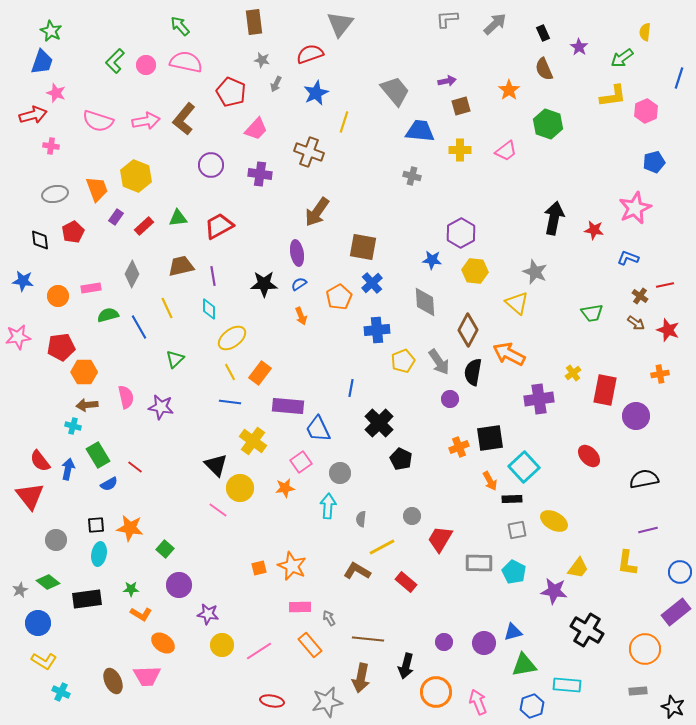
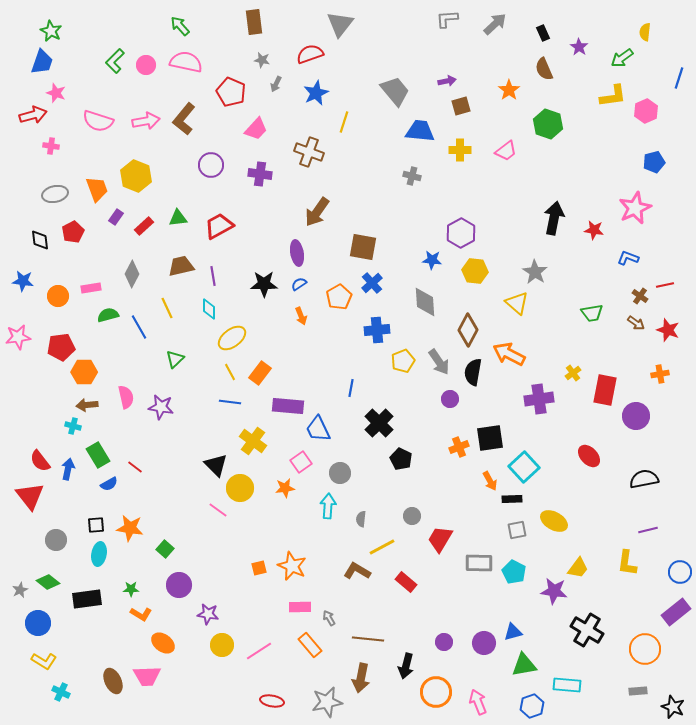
gray star at (535, 272): rotated 10 degrees clockwise
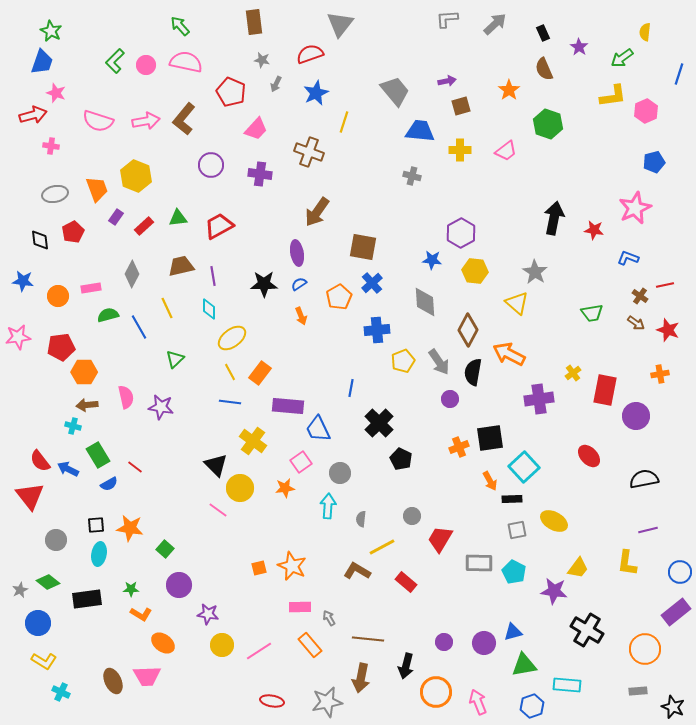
blue line at (679, 78): moved 4 px up
blue arrow at (68, 469): rotated 75 degrees counterclockwise
